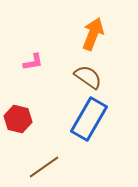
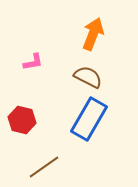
brown semicircle: rotated 8 degrees counterclockwise
red hexagon: moved 4 px right, 1 px down
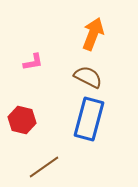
blue rectangle: rotated 15 degrees counterclockwise
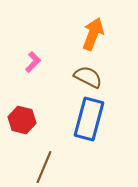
pink L-shape: rotated 35 degrees counterclockwise
brown line: rotated 32 degrees counterclockwise
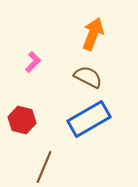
blue rectangle: rotated 45 degrees clockwise
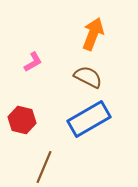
pink L-shape: rotated 15 degrees clockwise
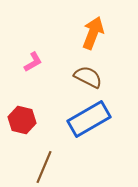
orange arrow: moved 1 px up
